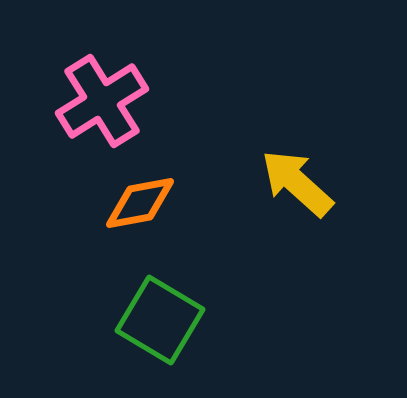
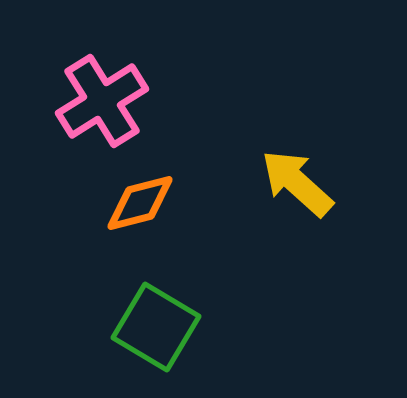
orange diamond: rotated 4 degrees counterclockwise
green square: moved 4 px left, 7 px down
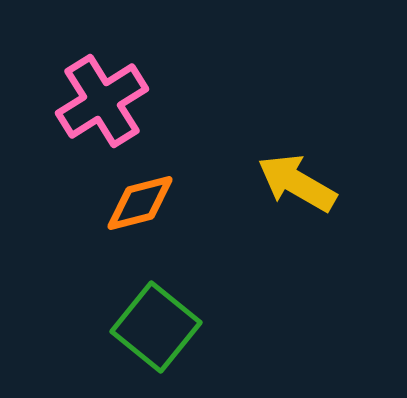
yellow arrow: rotated 12 degrees counterclockwise
green square: rotated 8 degrees clockwise
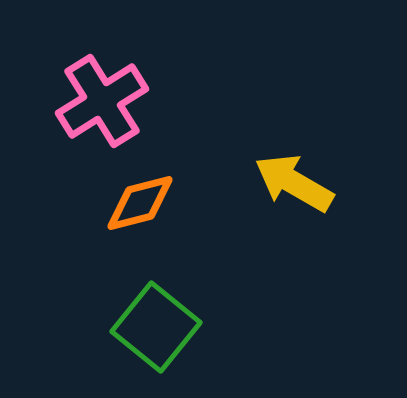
yellow arrow: moved 3 px left
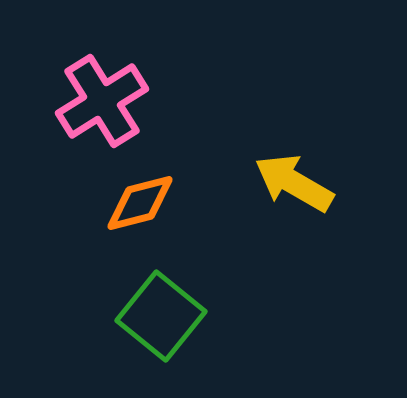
green square: moved 5 px right, 11 px up
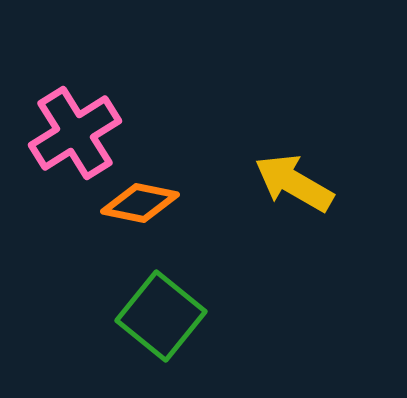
pink cross: moved 27 px left, 32 px down
orange diamond: rotated 26 degrees clockwise
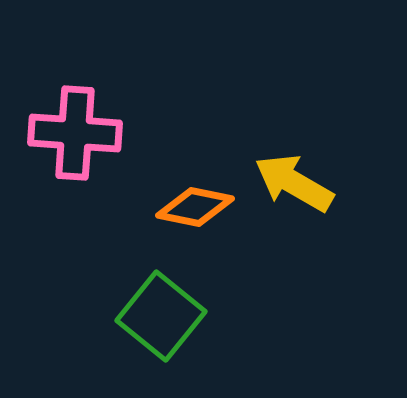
pink cross: rotated 36 degrees clockwise
orange diamond: moved 55 px right, 4 px down
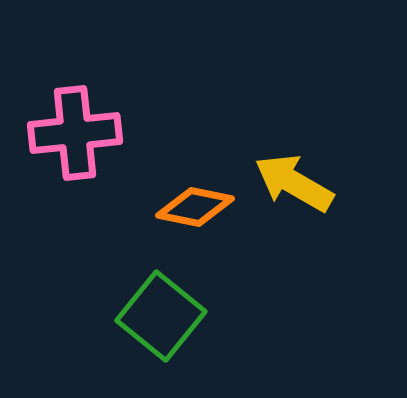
pink cross: rotated 10 degrees counterclockwise
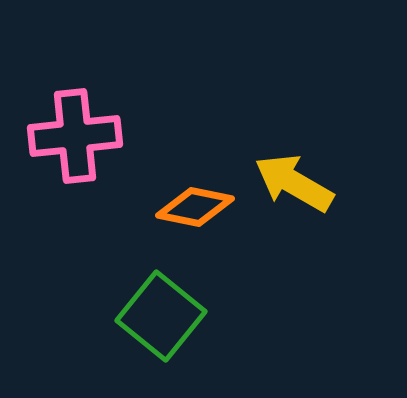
pink cross: moved 3 px down
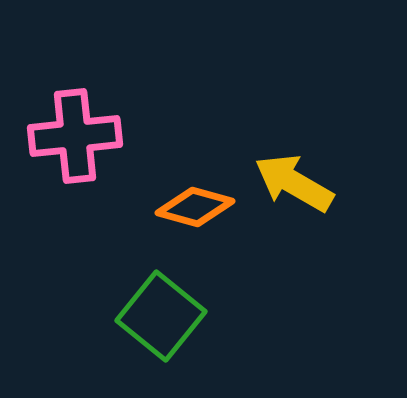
orange diamond: rotated 4 degrees clockwise
